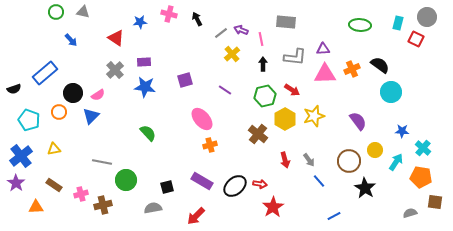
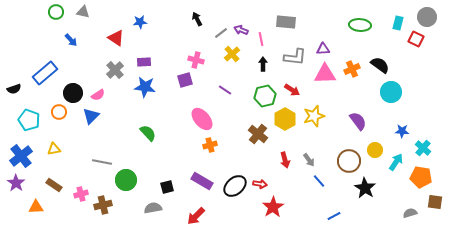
pink cross at (169, 14): moved 27 px right, 46 px down
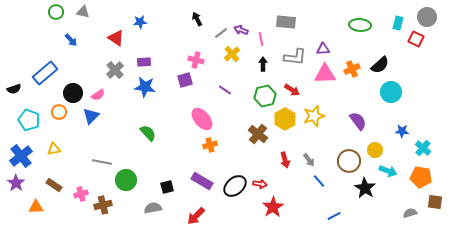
black semicircle at (380, 65): rotated 102 degrees clockwise
cyan arrow at (396, 162): moved 8 px left, 9 px down; rotated 78 degrees clockwise
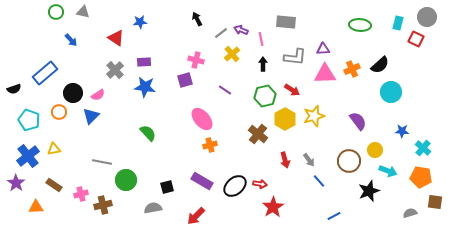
blue cross at (21, 156): moved 7 px right
black star at (365, 188): moved 4 px right, 3 px down; rotated 20 degrees clockwise
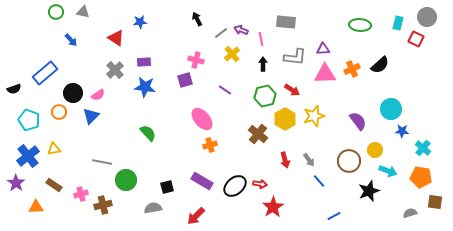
cyan circle at (391, 92): moved 17 px down
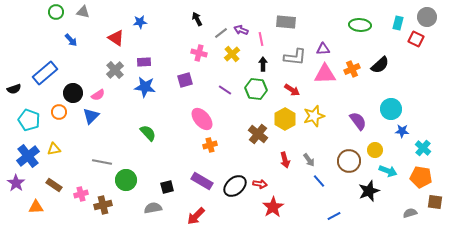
pink cross at (196, 60): moved 3 px right, 7 px up
green hexagon at (265, 96): moved 9 px left, 7 px up; rotated 20 degrees clockwise
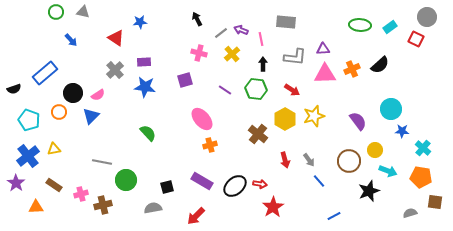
cyan rectangle at (398, 23): moved 8 px left, 4 px down; rotated 40 degrees clockwise
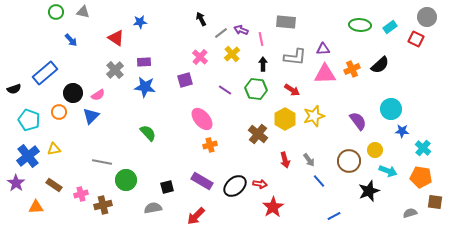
black arrow at (197, 19): moved 4 px right
pink cross at (199, 53): moved 1 px right, 4 px down; rotated 28 degrees clockwise
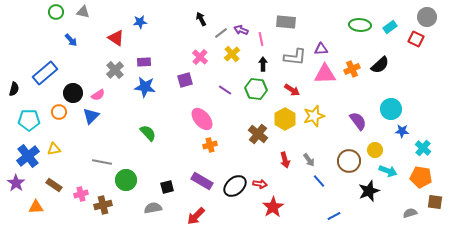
purple triangle at (323, 49): moved 2 px left
black semicircle at (14, 89): rotated 56 degrees counterclockwise
cyan pentagon at (29, 120): rotated 20 degrees counterclockwise
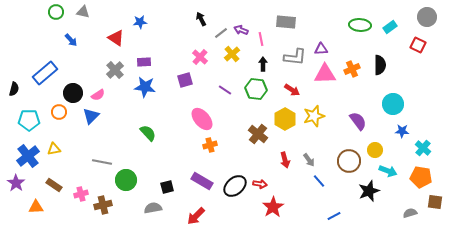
red square at (416, 39): moved 2 px right, 6 px down
black semicircle at (380, 65): rotated 48 degrees counterclockwise
cyan circle at (391, 109): moved 2 px right, 5 px up
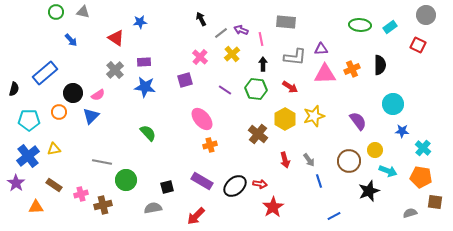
gray circle at (427, 17): moved 1 px left, 2 px up
red arrow at (292, 90): moved 2 px left, 3 px up
blue line at (319, 181): rotated 24 degrees clockwise
